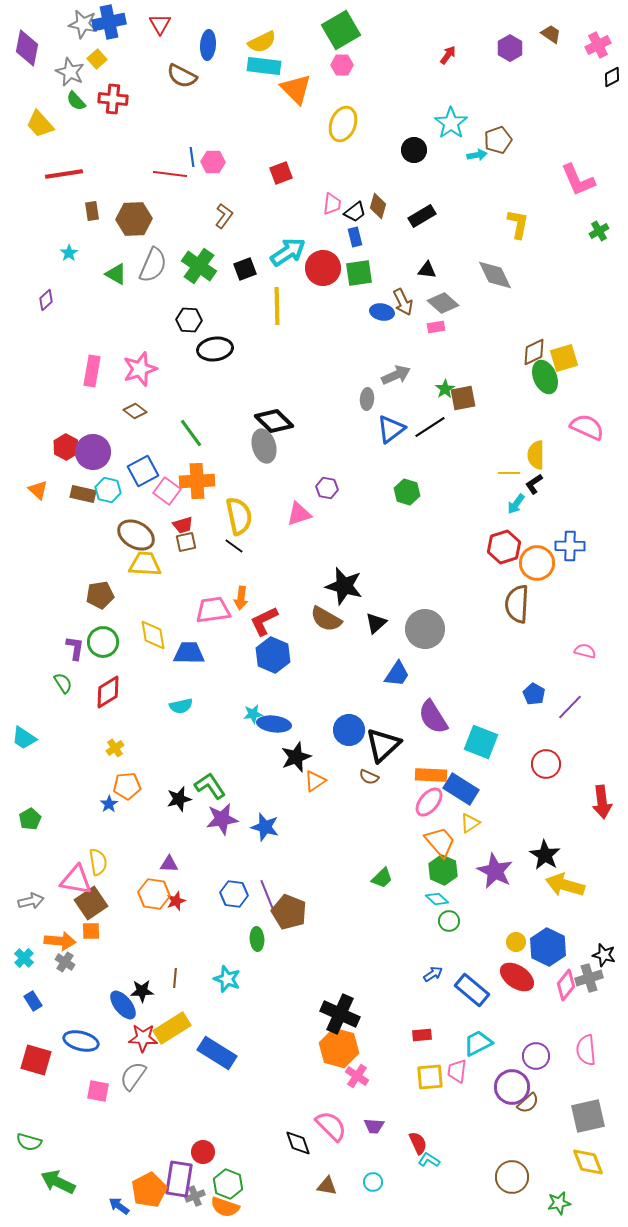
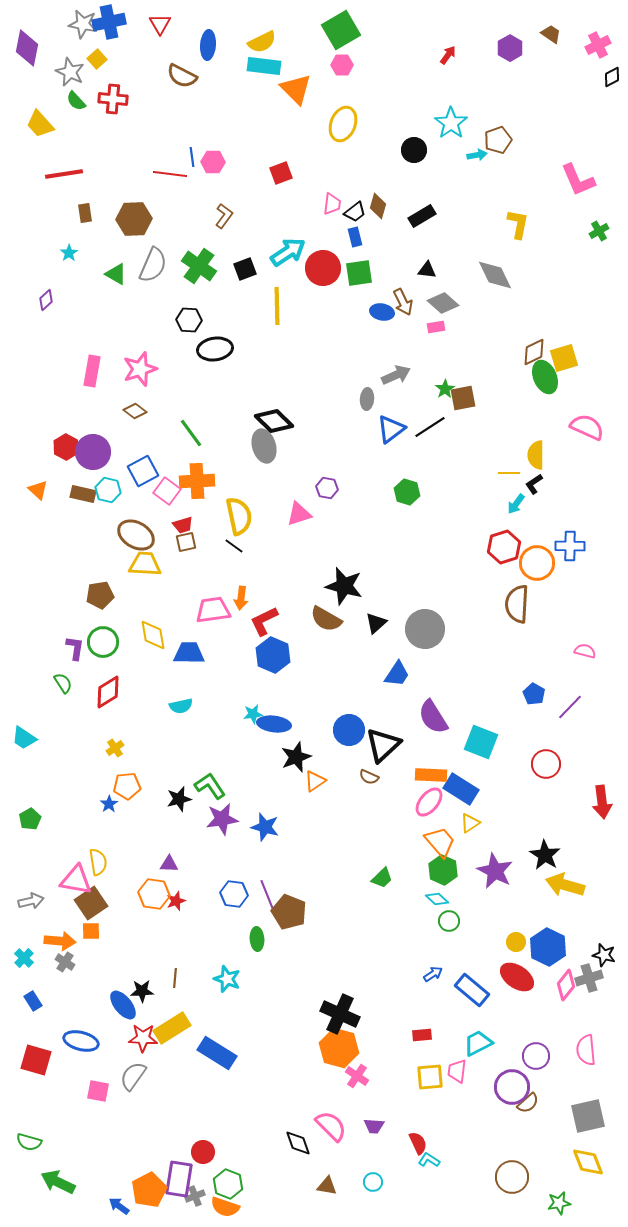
brown rectangle at (92, 211): moved 7 px left, 2 px down
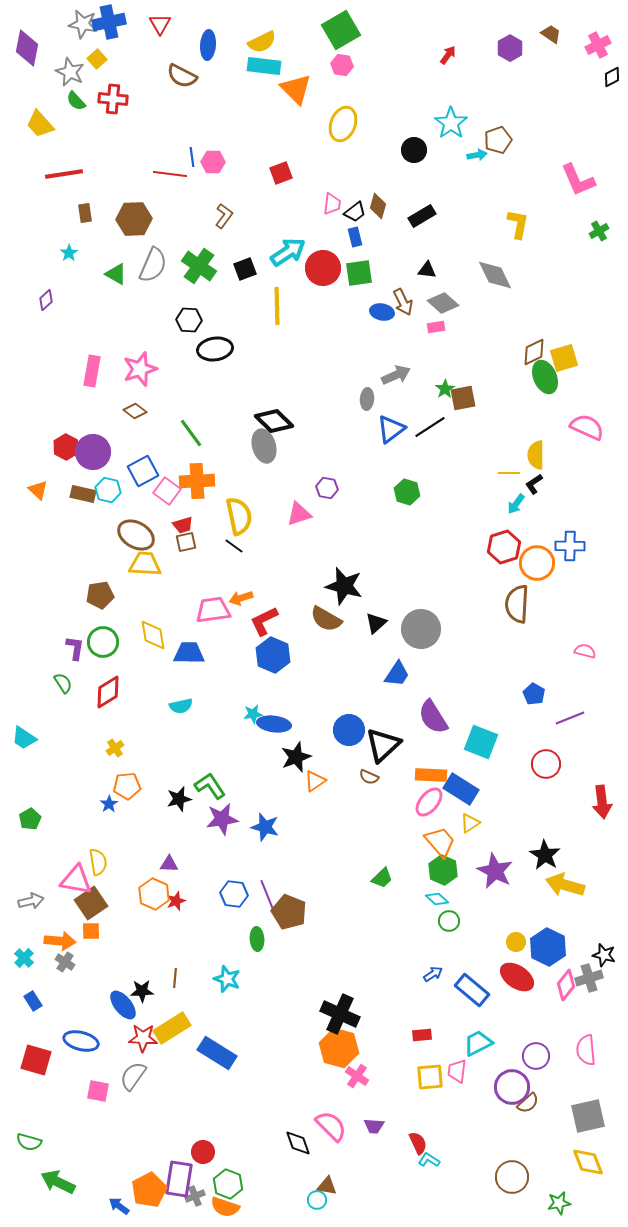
pink hexagon at (342, 65): rotated 10 degrees clockwise
orange arrow at (241, 598): rotated 65 degrees clockwise
gray circle at (425, 629): moved 4 px left
purple line at (570, 707): moved 11 px down; rotated 24 degrees clockwise
orange hexagon at (154, 894): rotated 16 degrees clockwise
cyan circle at (373, 1182): moved 56 px left, 18 px down
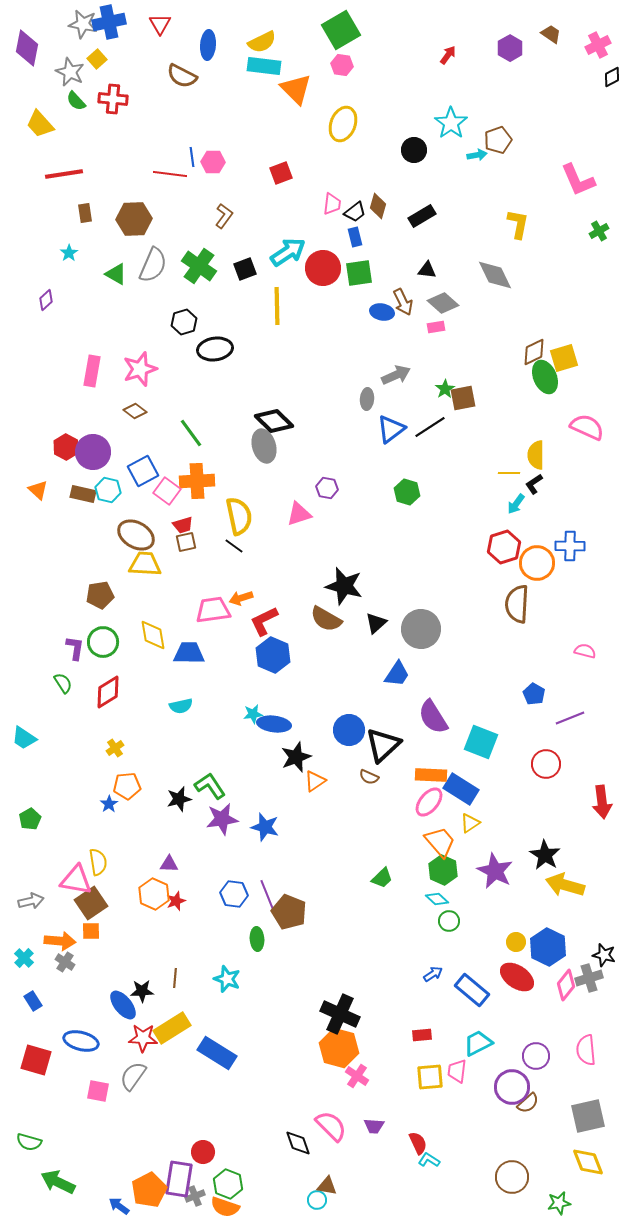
black hexagon at (189, 320): moved 5 px left, 2 px down; rotated 20 degrees counterclockwise
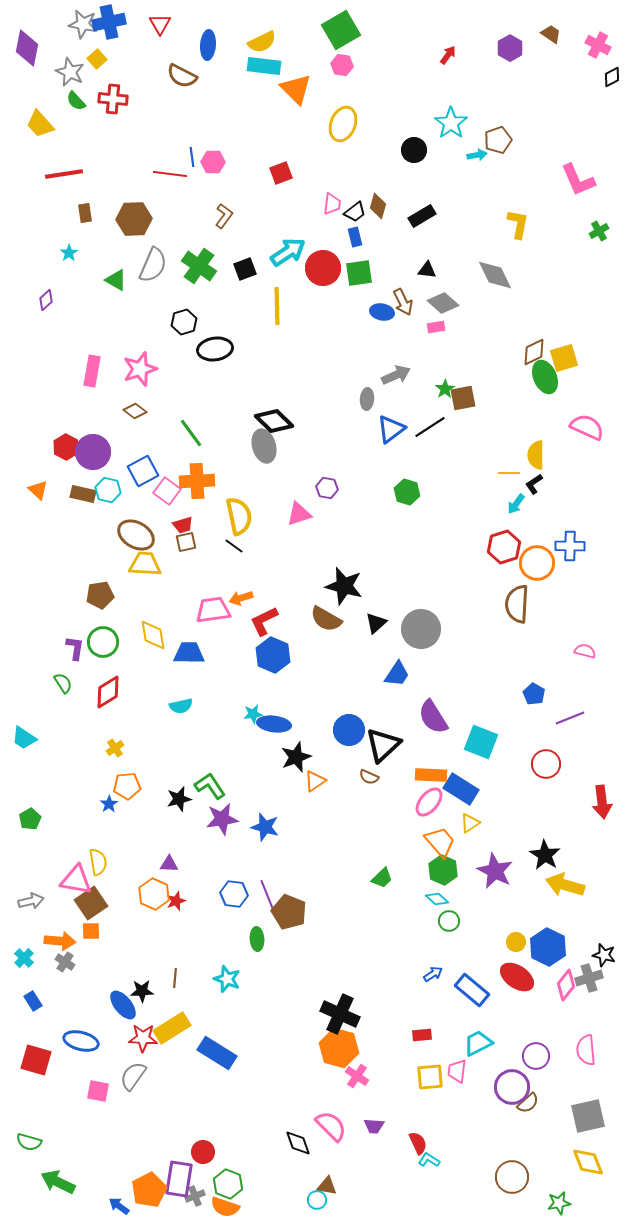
pink cross at (598, 45): rotated 35 degrees counterclockwise
green triangle at (116, 274): moved 6 px down
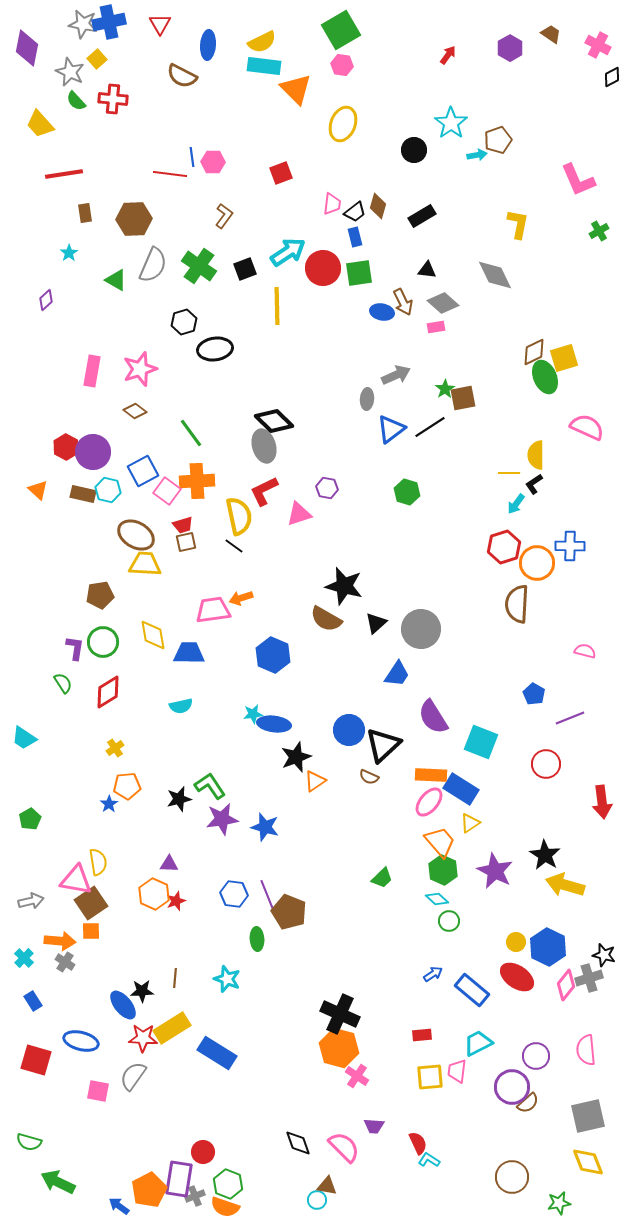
red L-shape at (264, 621): moved 130 px up
pink semicircle at (331, 1126): moved 13 px right, 21 px down
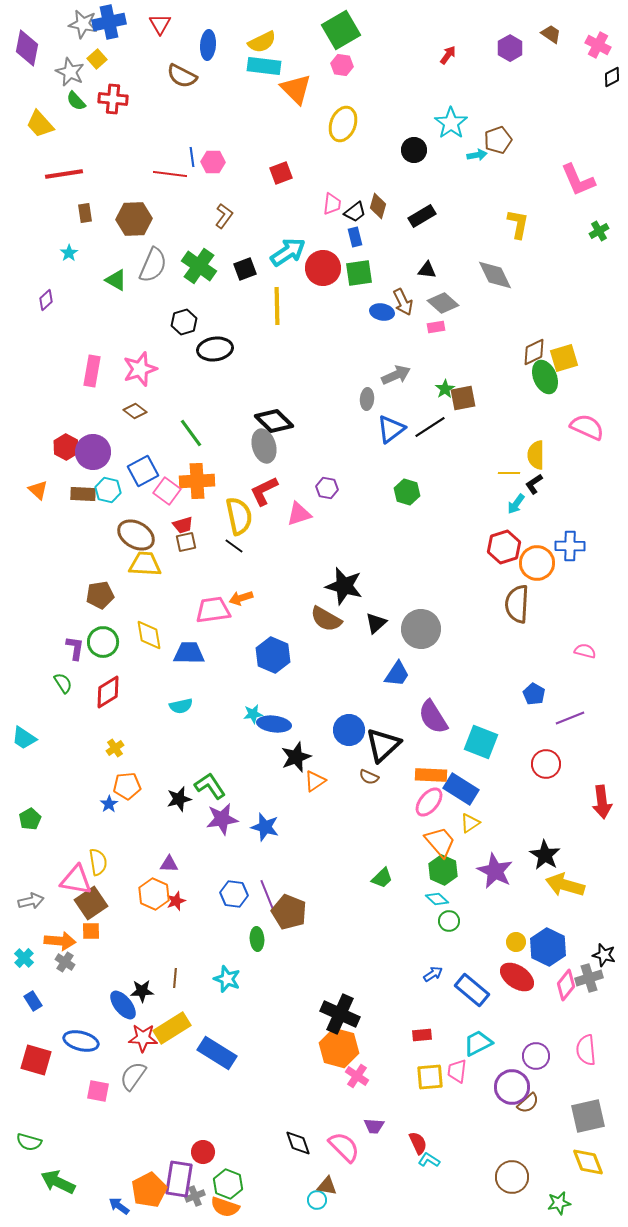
brown rectangle at (83, 494): rotated 10 degrees counterclockwise
yellow diamond at (153, 635): moved 4 px left
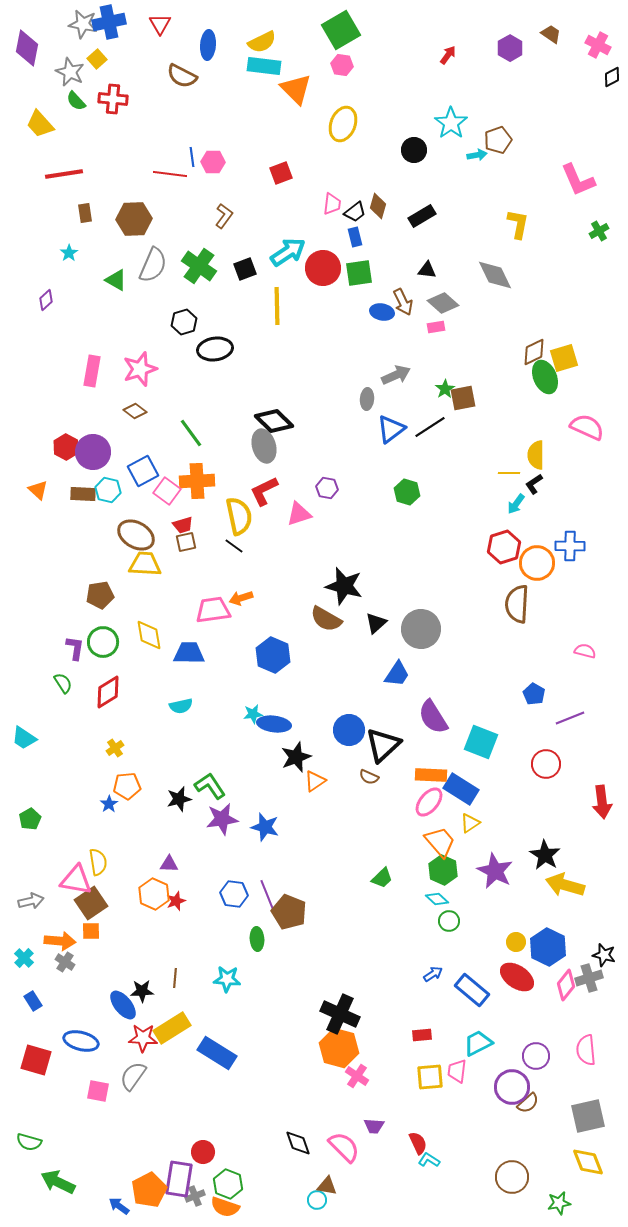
cyan star at (227, 979): rotated 16 degrees counterclockwise
